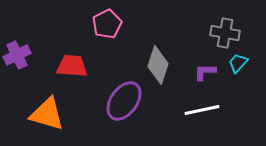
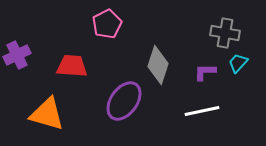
white line: moved 1 px down
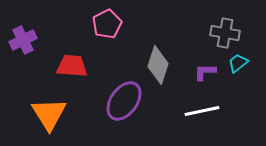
purple cross: moved 6 px right, 15 px up
cyan trapezoid: rotated 10 degrees clockwise
orange triangle: moved 2 px right; rotated 42 degrees clockwise
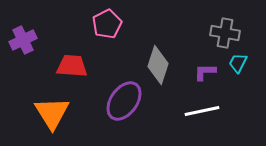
cyan trapezoid: rotated 25 degrees counterclockwise
orange triangle: moved 3 px right, 1 px up
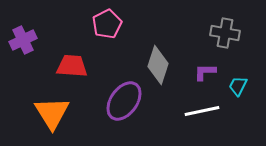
cyan trapezoid: moved 23 px down
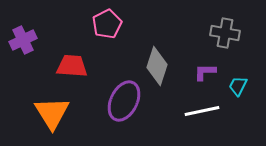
gray diamond: moved 1 px left, 1 px down
purple ellipse: rotated 9 degrees counterclockwise
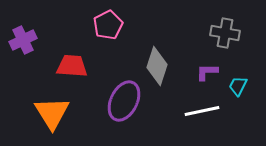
pink pentagon: moved 1 px right, 1 px down
purple L-shape: moved 2 px right
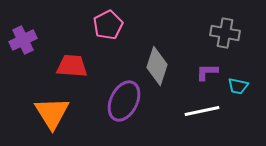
cyan trapezoid: rotated 105 degrees counterclockwise
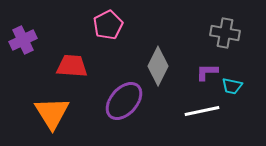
gray diamond: moved 1 px right; rotated 9 degrees clockwise
cyan trapezoid: moved 6 px left
purple ellipse: rotated 15 degrees clockwise
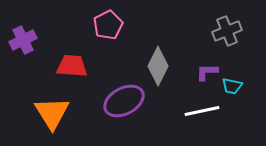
gray cross: moved 2 px right, 2 px up; rotated 32 degrees counterclockwise
purple ellipse: rotated 21 degrees clockwise
